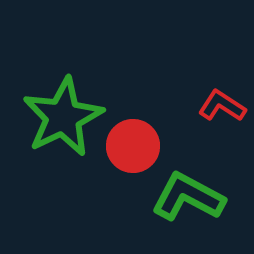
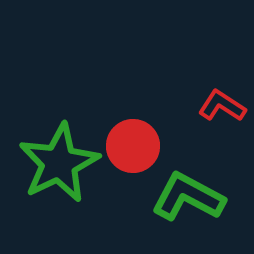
green star: moved 4 px left, 46 px down
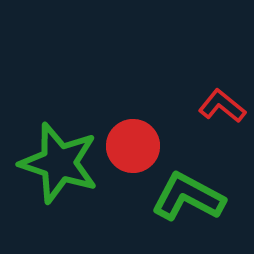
red L-shape: rotated 6 degrees clockwise
green star: rotated 28 degrees counterclockwise
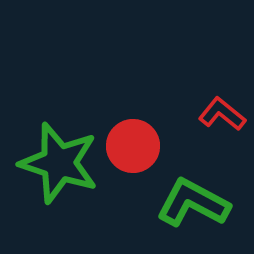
red L-shape: moved 8 px down
green L-shape: moved 5 px right, 6 px down
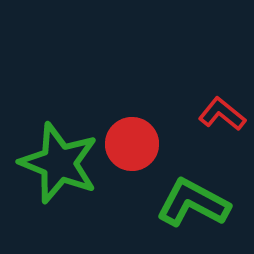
red circle: moved 1 px left, 2 px up
green star: rotated 4 degrees clockwise
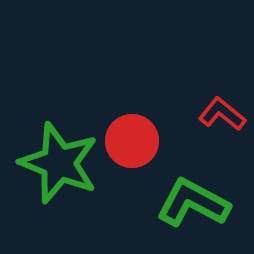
red circle: moved 3 px up
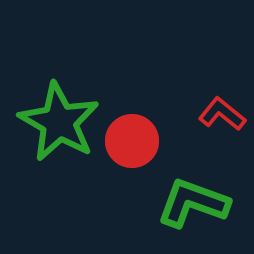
green star: moved 41 px up; rotated 8 degrees clockwise
green L-shape: rotated 8 degrees counterclockwise
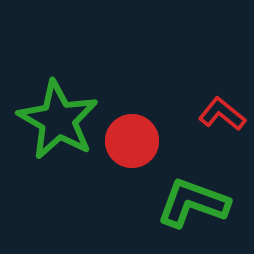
green star: moved 1 px left, 2 px up
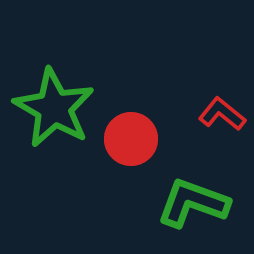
green star: moved 4 px left, 12 px up
red circle: moved 1 px left, 2 px up
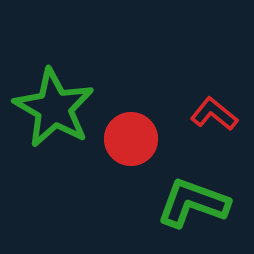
red L-shape: moved 8 px left
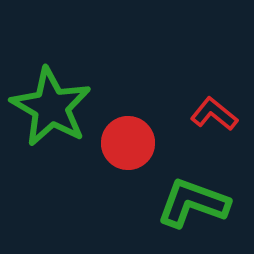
green star: moved 3 px left, 1 px up
red circle: moved 3 px left, 4 px down
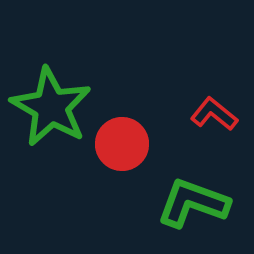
red circle: moved 6 px left, 1 px down
